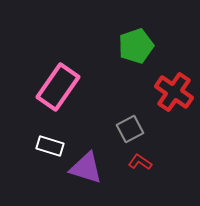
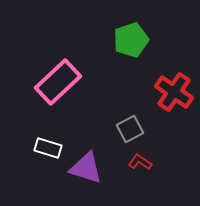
green pentagon: moved 5 px left, 6 px up
pink rectangle: moved 5 px up; rotated 12 degrees clockwise
white rectangle: moved 2 px left, 2 px down
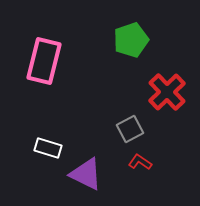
pink rectangle: moved 14 px left, 21 px up; rotated 33 degrees counterclockwise
red cross: moved 7 px left; rotated 12 degrees clockwise
purple triangle: moved 6 px down; rotated 9 degrees clockwise
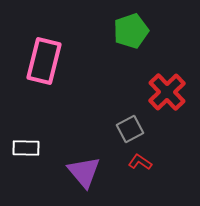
green pentagon: moved 9 px up
white rectangle: moved 22 px left; rotated 16 degrees counterclockwise
purple triangle: moved 2 px left, 2 px up; rotated 24 degrees clockwise
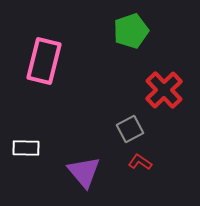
red cross: moved 3 px left, 2 px up
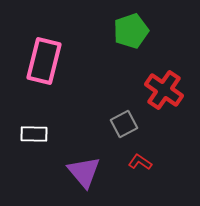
red cross: rotated 12 degrees counterclockwise
gray square: moved 6 px left, 5 px up
white rectangle: moved 8 px right, 14 px up
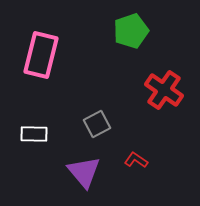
pink rectangle: moved 3 px left, 6 px up
gray square: moved 27 px left
red L-shape: moved 4 px left, 2 px up
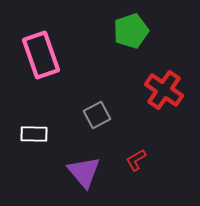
pink rectangle: rotated 33 degrees counterclockwise
gray square: moved 9 px up
red L-shape: rotated 65 degrees counterclockwise
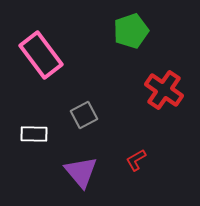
pink rectangle: rotated 18 degrees counterclockwise
gray square: moved 13 px left
purple triangle: moved 3 px left
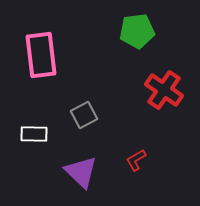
green pentagon: moved 6 px right; rotated 12 degrees clockwise
pink rectangle: rotated 30 degrees clockwise
purple triangle: rotated 6 degrees counterclockwise
